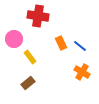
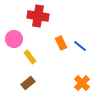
orange cross: moved 11 px down; rotated 14 degrees clockwise
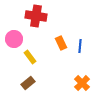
red cross: moved 2 px left
blue line: rotated 56 degrees clockwise
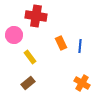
pink circle: moved 4 px up
orange cross: rotated 14 degrees counterclockwise
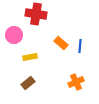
red cross: moved 2 px up
orange rectangle: rotated 24 degrees counterclockwise
yellow rectangle: rotated 64 degrees counterclockwise
orange cross: moved 6 px left, 1 px up; rotated 35 degrees clockwise
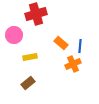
red cross: rotated 25 degrees counterclockwise
orange cross: moved 3 px left, 18 px up
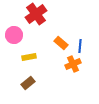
red cross: rotated 20 degrees counterclockwise
yellow rectangle: moved 1 px left
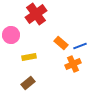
pink circle: moved 3 px left
blue line: rotated 64 degrees clockwise
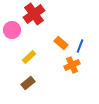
red cross: moved 2 px left
pink circle: moved 1 px right, 5 px up
blue line: rotated 48 degrees counterclockwise
yellow rectangle: rotated 32 degrees counterclockwise
orange cross: moved 1 px left, 1 px down
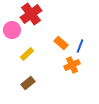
red cross: moved 3 px left
yellow rectangle: moved 2 px left, 3 px up
